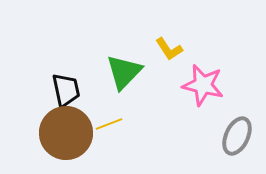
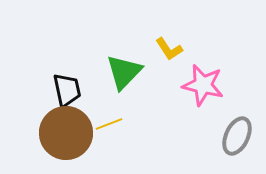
black trapezoid: moved 1 px right
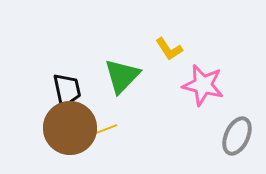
green triangle: moved 2 px left, 4 px down
yellow line: moved 5 px left, 6 px down
brown circle: moved 4 px right, 5 px up
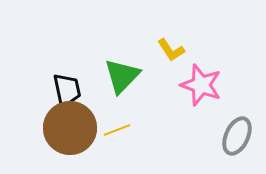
yellow L-shape: moved 2 px right, 1 px down
pink star: moved 2 px left; rotated 6 degrees clockwise
yellow line: moved 13 px right
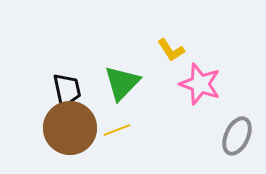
green triangle: moved 7 px down
pink star: moved 1 px left, 1 px up
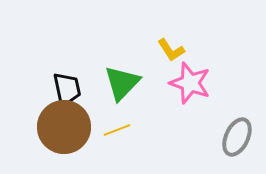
pink star: moved 10 px left, 1 px up
black trapezoid: moved 1 px up
brown circle: moved 6 px left, 1 px up
gray ellipse: moved 1 px down
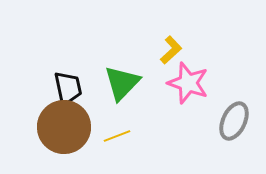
yellow L-shape: rotated 100 degrees counterclockwise
pink star: moved 2 px left
black trapezoid: moved 1 px right, 1 px up
yellow line: moved 6 px down
gray ellipse: moved 3 px left, 16 px up
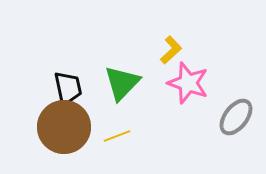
gray ellipse: moved 2 px right, 4 px up; rotated 12 degrees clockwise
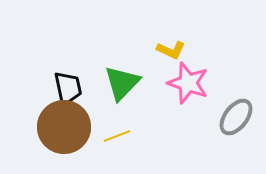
yellow L-shape: rotated 68 degrees clockwise
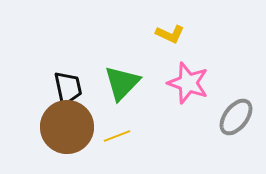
yellow L-shape: moved 1 px left, 16 px up
brown circle: moved 3 px right
